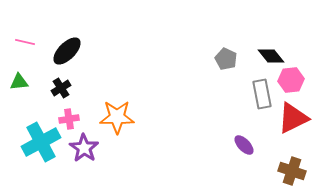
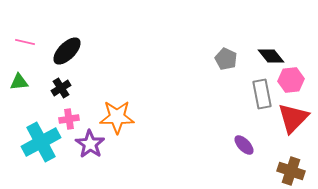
red triangle: rotated 20 degrees counterclockwise
purple star: moved 6 px right, 4 px up
brown cross: moved 1 px left
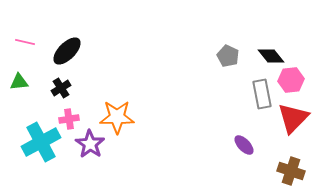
gray pentagon: moved 2 px right, 3 px up
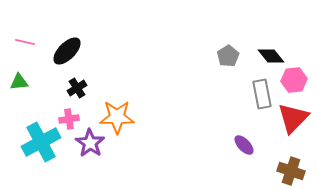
gray pentagon: rotated 15 degrees clockwise
pink hexagon: moved 3 px right
black cross: moved 16 px right
purple star: moved 1 px up
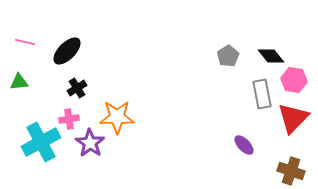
pink hexagon: rotated 15 degrees clockwise
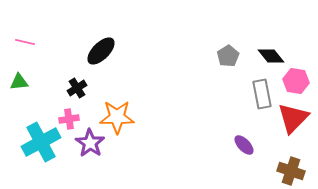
black ellipse: moved 34 px right
pink hexagon: moved 2 px right, 1 px down
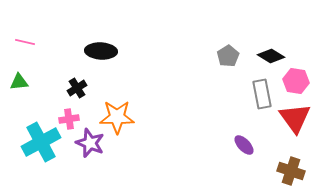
black ellipse: rotated 48 degrees clockwise
black diamond: rotated 20 degrees counterclockwise
red triangle: moved 2 px right; rotated 20 degrees counterclockwise
purple star: rotated 12 degrees counterclockwise
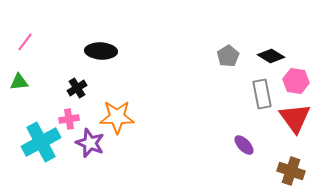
pink line: rotated 66 degrees counterclockwise
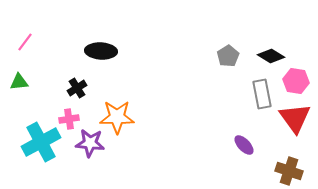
purple star: rotated 16 degrees counterclockwise
brown cross: moved 2 px left
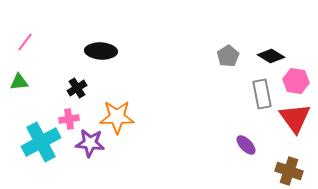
purple ellipse: moved 2 px right
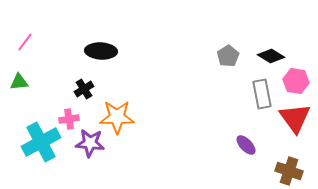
black cross: moved 7 px right, 1 px down
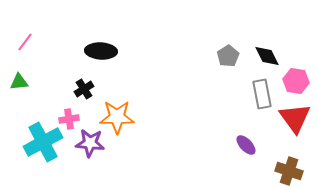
black diamond: moved 4 px left; rotated 32 degrees clockwise
cyan cross: moved 2 px right
